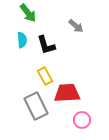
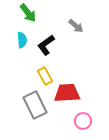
black L-shape: rotated 70 degrees clockwise
gray rectangle: moved 1 px left, 1 px up
pink circle: moved 1 px right, 1 px down
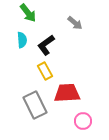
gray arrow: moved 1 px left, 3 px up
yellow rectangle: moved 5 px up
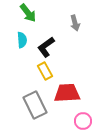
gray arrow: rotated 35 degrees clockwise
black L-shape: moved 2 px down
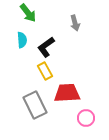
pink circle: moved 3 px right, 3 px up
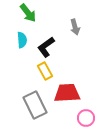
gray arrow: moved 4 px down
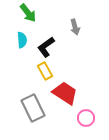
red trapezoid: moved 2 px left; rotated 36 degrees clockwise
gray rectangle: moved 2 px left, 3 px down
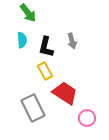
gray arrow: moved 3 px left, 14 px down
black L-shape: rotated 40 degrees counterclockwise
pink circle: moved 1 px right
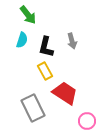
green arrow: moved 2 px down
cyan semicircle: rotated 21 degrees clockwise
pink circle: moved 3 px down
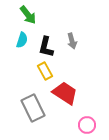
pink circle: moved 4 px down
